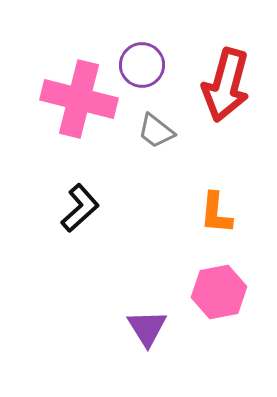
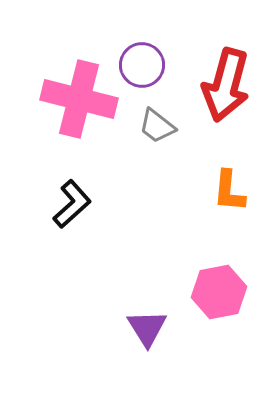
gray trapezoid: moved 1 px right, 5 px up
black L-shape: moved 8 px left, 4 px up
orange L-shape: moved 13 px right, 22 px up
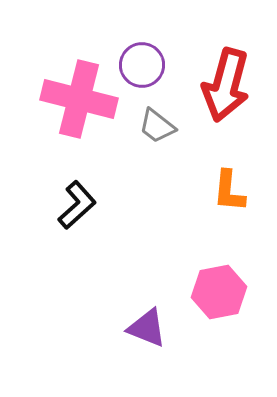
black L-shape: moved 5 px right, 1 px down
purple triangle: rotated 36 degrees counterclockwise
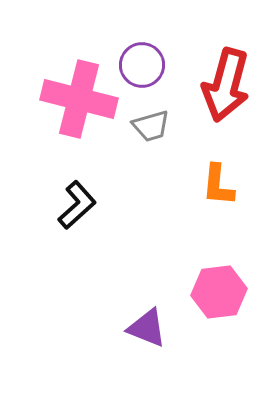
gray trapezoid: moved 6 px left; rotated 54 degrees counterclockwise
orange L-shape: moved 11 px left, 6 px up
pink hexagon: rotated 4 degrees clockwise
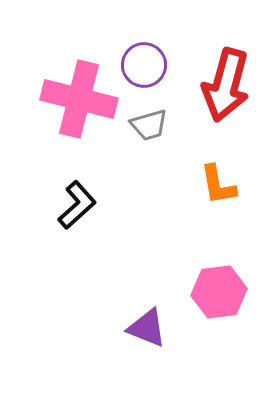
purple circle: moved 2 px right
gray trapezoid: moved 2 px left, 1 px up
orange L-shape: rotated 15 degrees counterclockwise
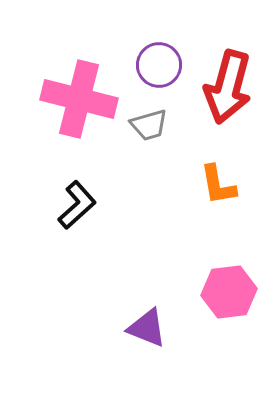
purple circle: moved 15 px right
red arrow: moved 2 px right, 2 px down
pink hexagon: moved 10 px right
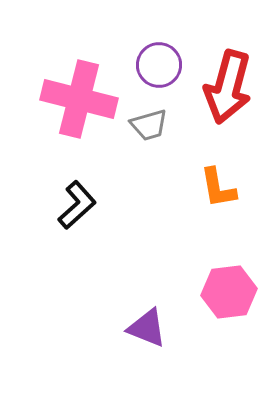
orange L-shape: moved 3 px down
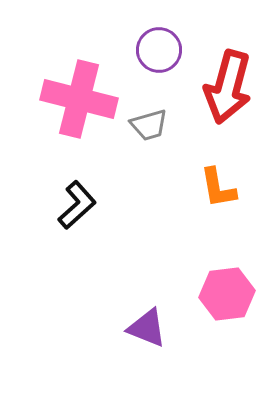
purple circle: moved 15 px up
pink hexagon: moved 2 px left, 2 px down
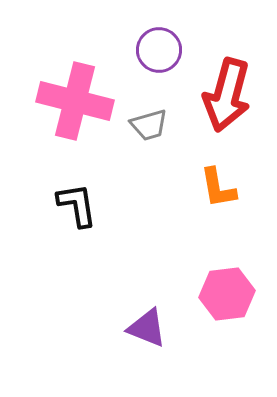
red arrow: moved 1 px left, 8 px down
pink cross: moved 4 px left, 2 px down
black L-shape: rotated 57 degrees counterclockwise
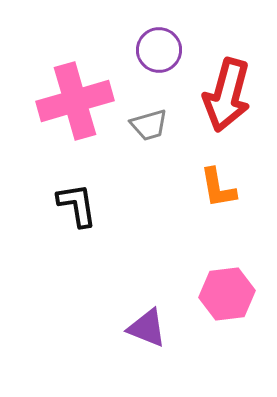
pink cross: rotated 30 degrees counterclockwise
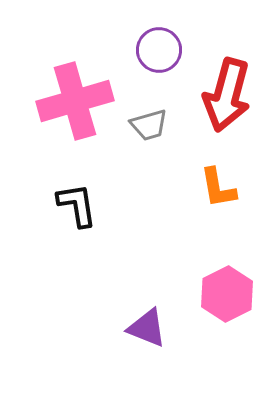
pink hexagon: rotated 20 degrees counterclockwise
